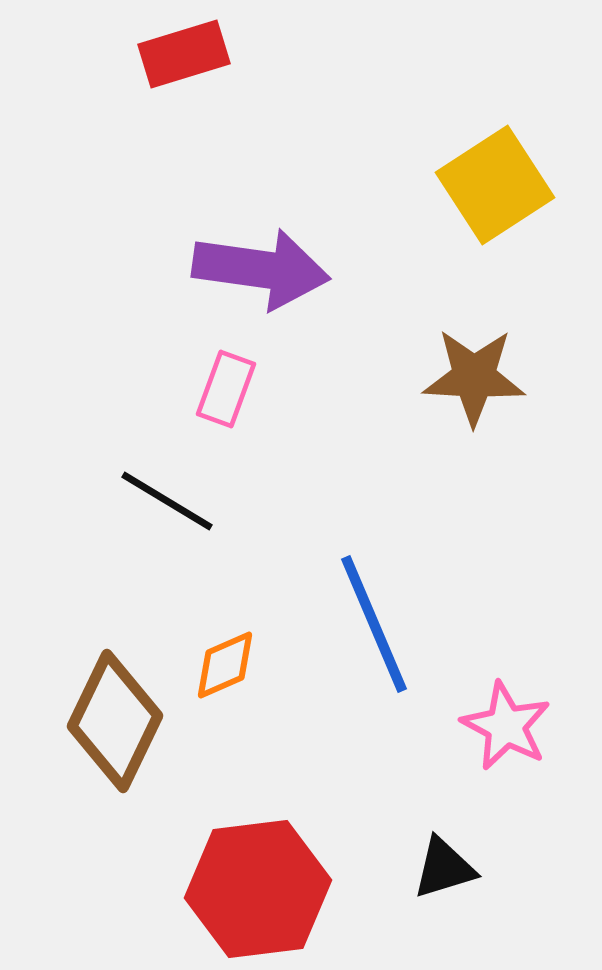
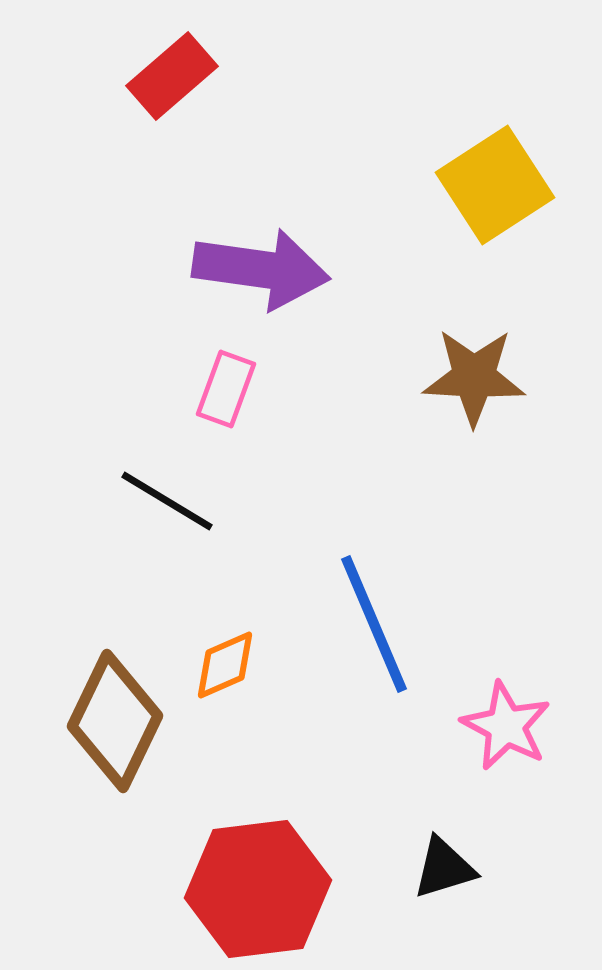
red rectangle: moved 12 px left, 22 px down; rotated 24 degrees counterclockwise
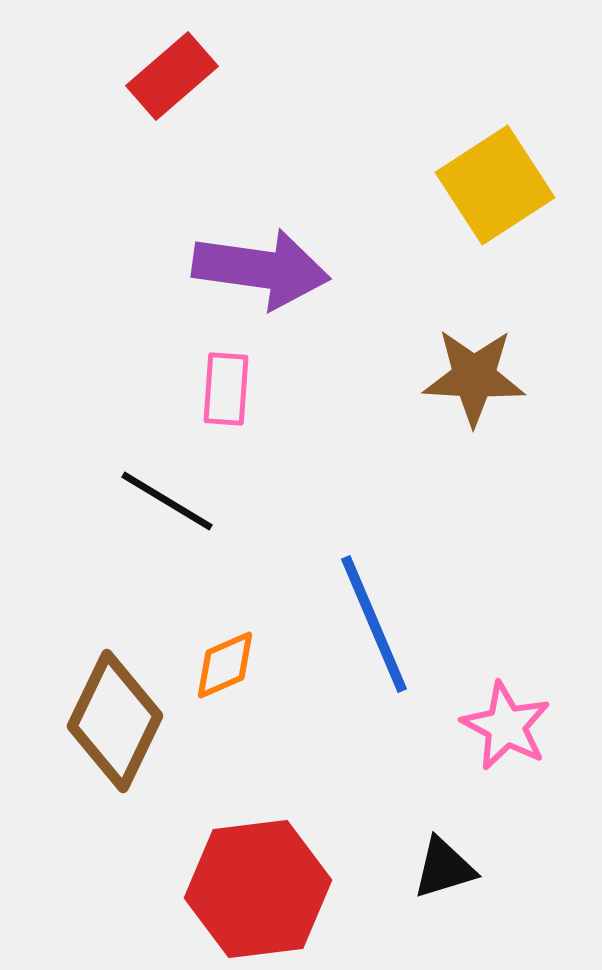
pink rectangle: rotated 16 degrees counterclockwise
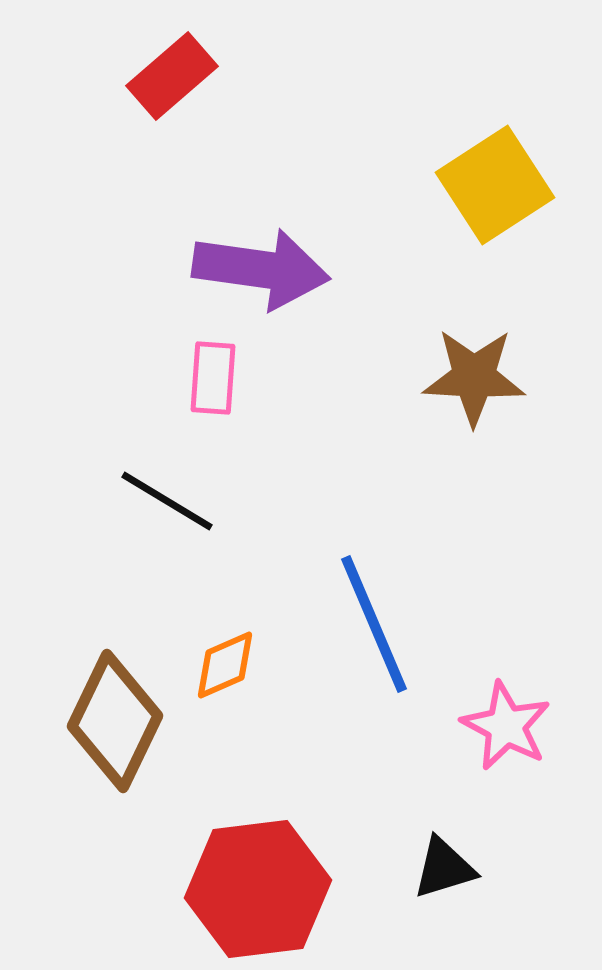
pink rectangle: moved 13 px left, 11 px up
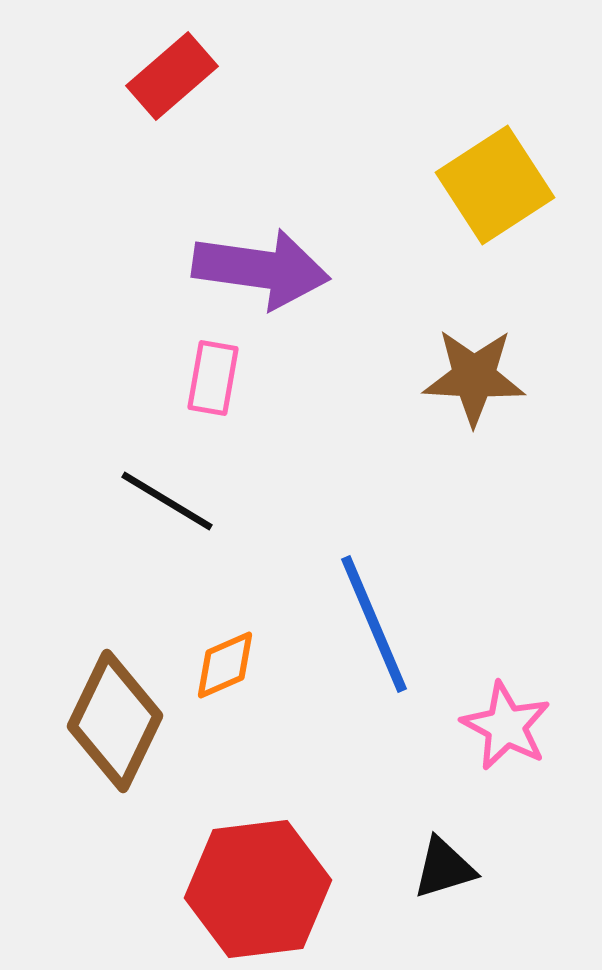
pink rectangle: rotated 6 degrees clockwise
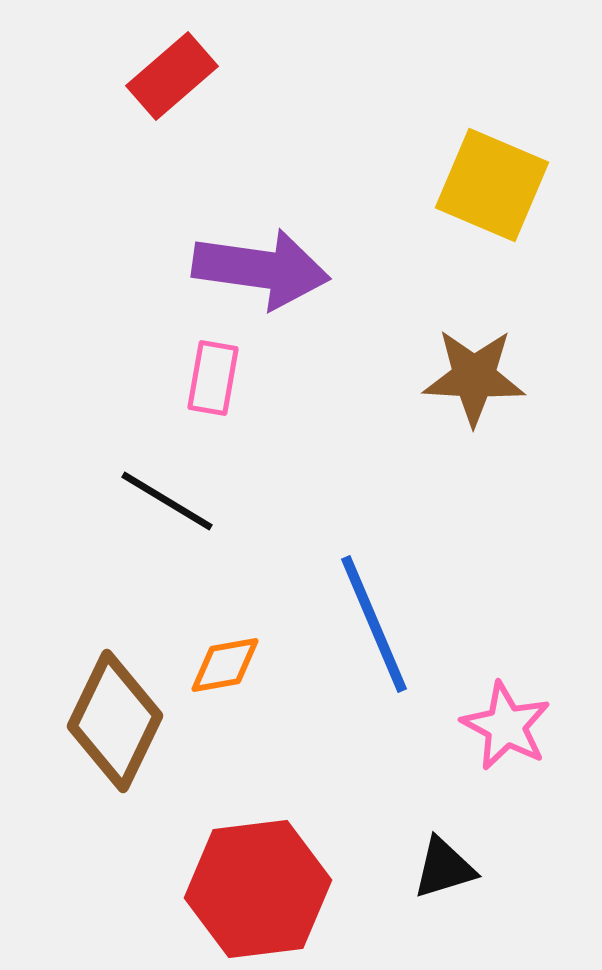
yellow square: moved 3 px left; rotated 34 degrees counterclockwise
orange diamond: rotated 14 degrees clockwise
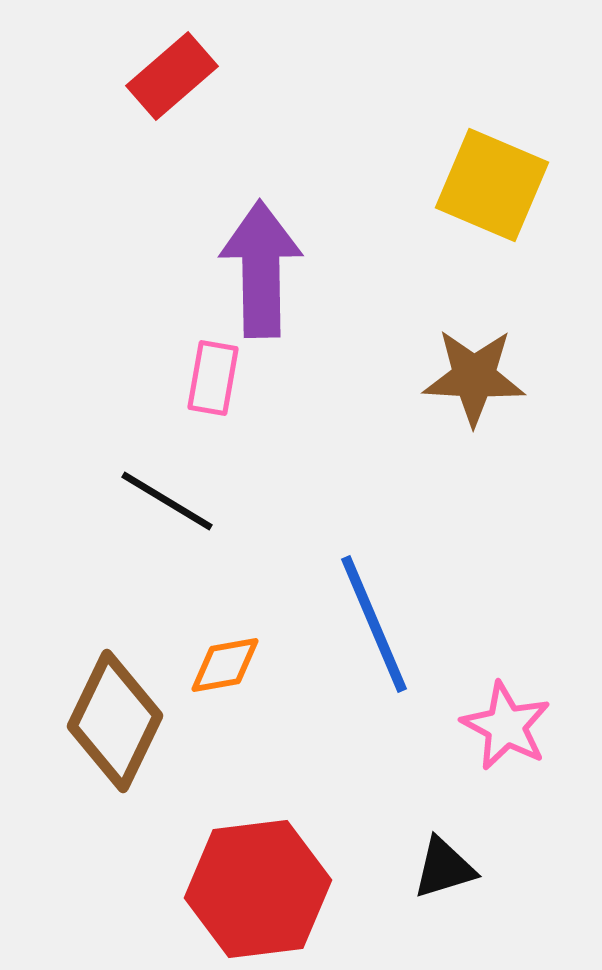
purple arrow: rotated 99 degrees counterclockwise
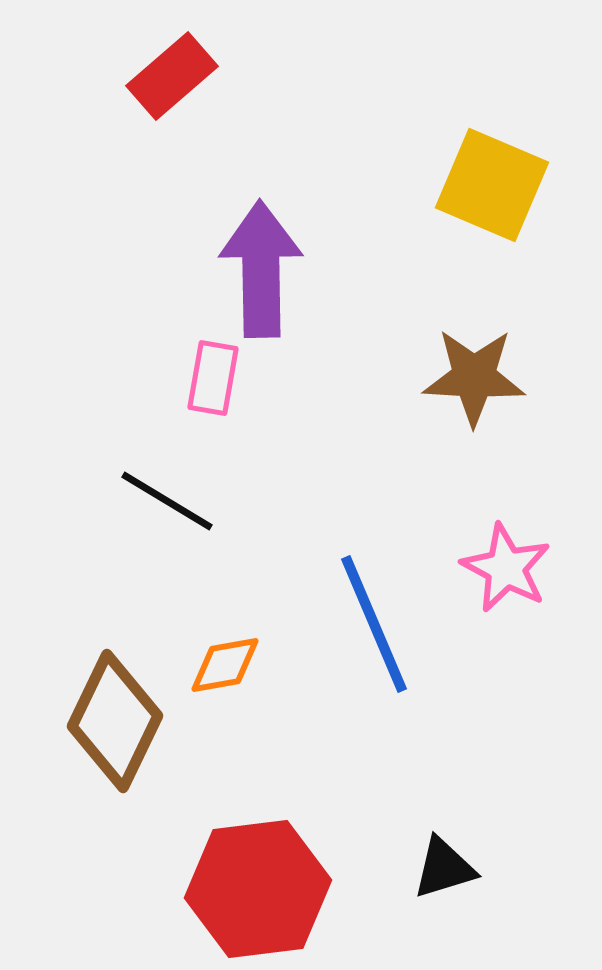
pink star: moved 158 px up
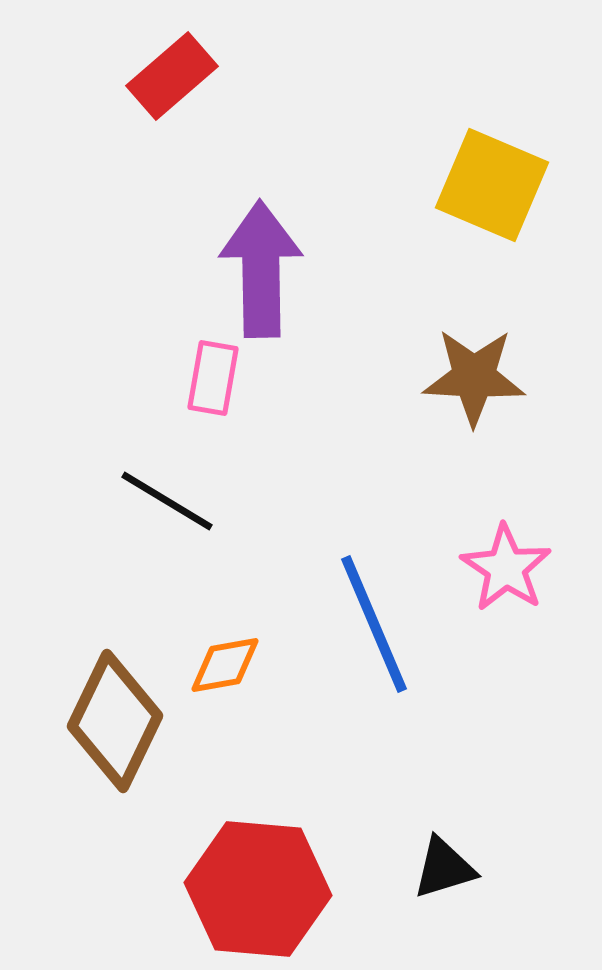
pink star: rotated 6 degrees clockwise
red hexagon: rotated 12 degrees clockwise
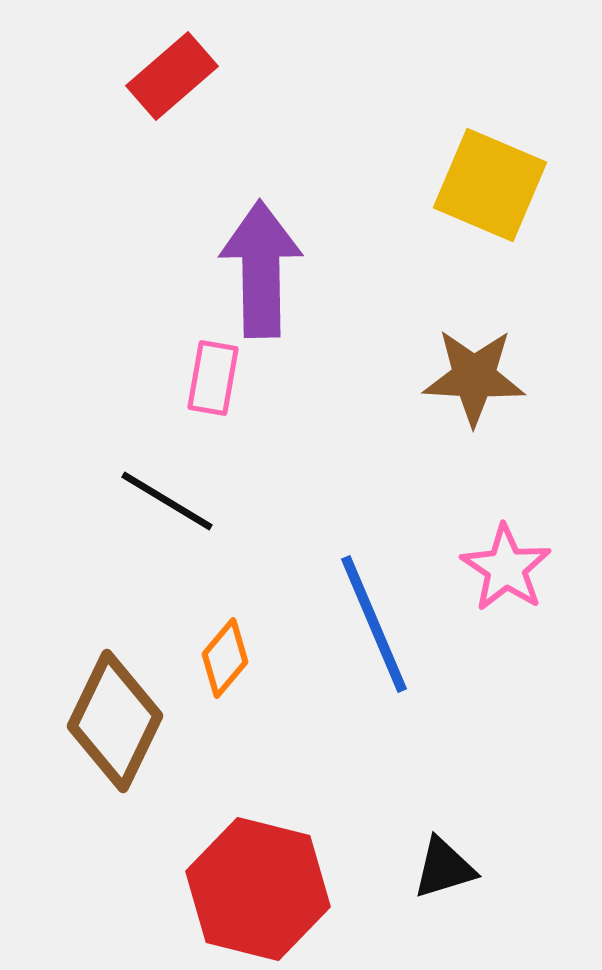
yellow square: moved 2 px left
orange diamond: moved 7 px up; rotated 40 degrees counterclockwise
red hexagon: rotated 9 degrees clockwise
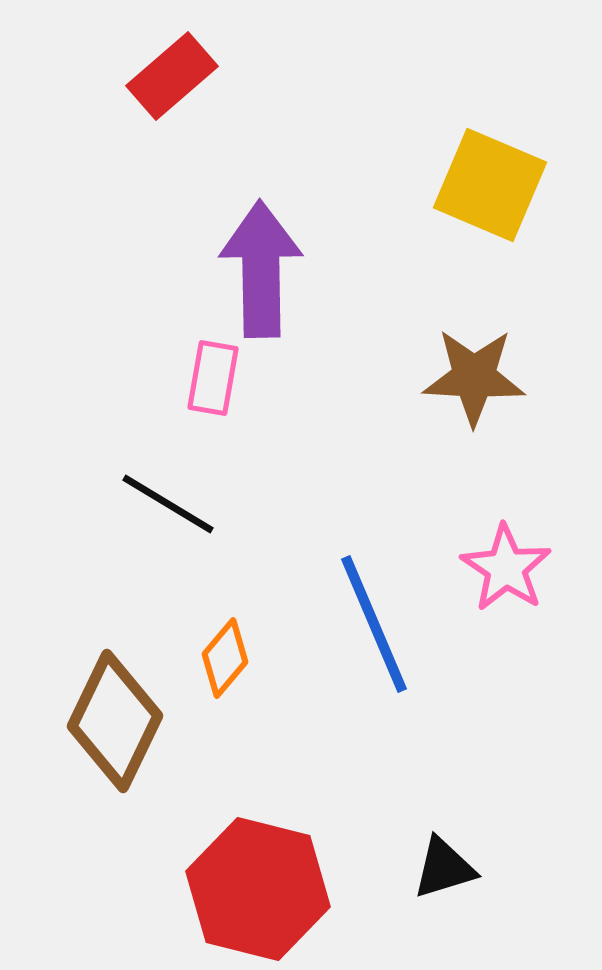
black line: moved 1 px right, 3 px down
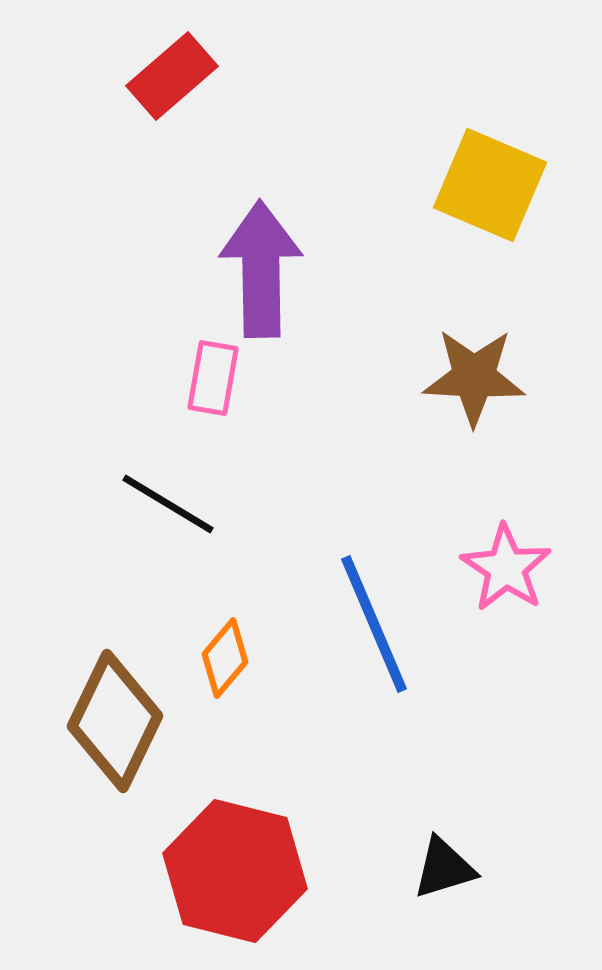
red hexagon: moved 23 px left, 18 px up
